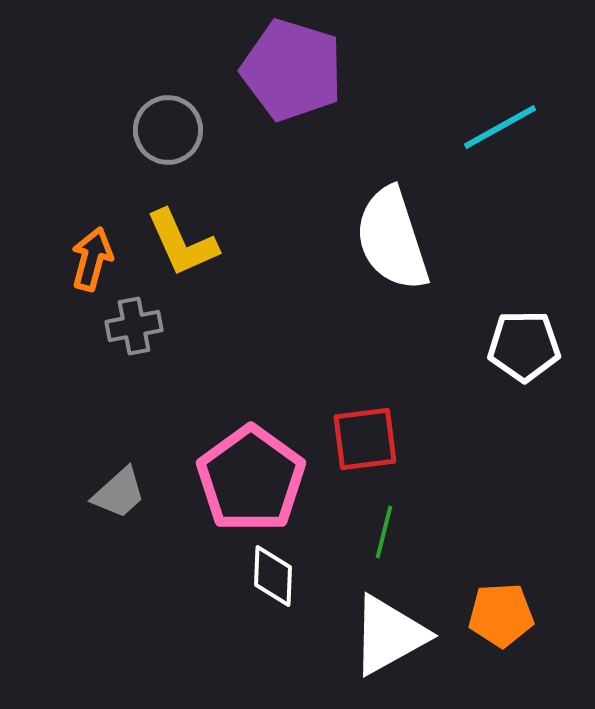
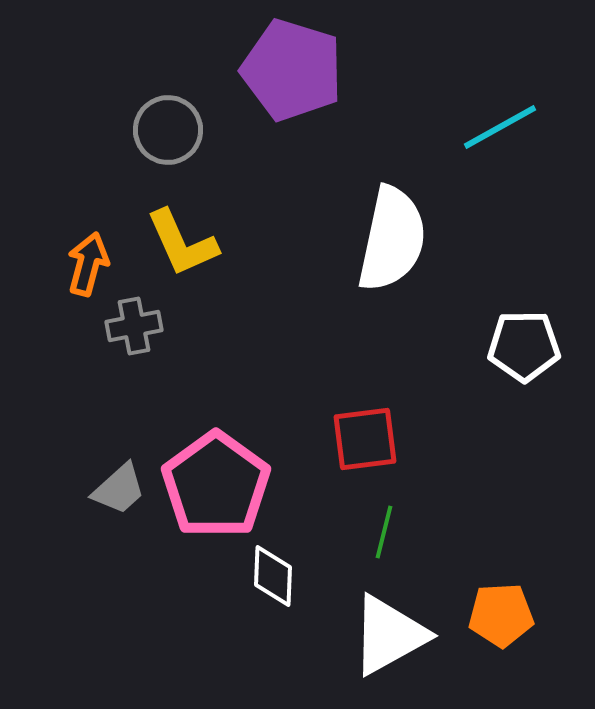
white semicircle: rotated 150 degrees counterclockwise
orange arrow: moved 4 px left, 5 px down
pink pentagon: moved 35 px left, 6 px down
gray trapezoid: moved 4 px up
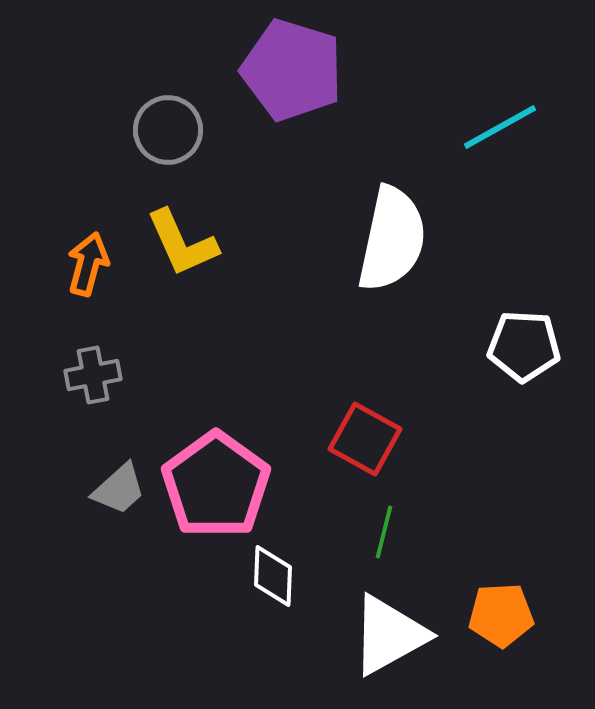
gray cross: moved 41 px left, 49 px down
white pentagon: rotated 4 degrees clockwise
red square: rotated 36 degrees clockwise
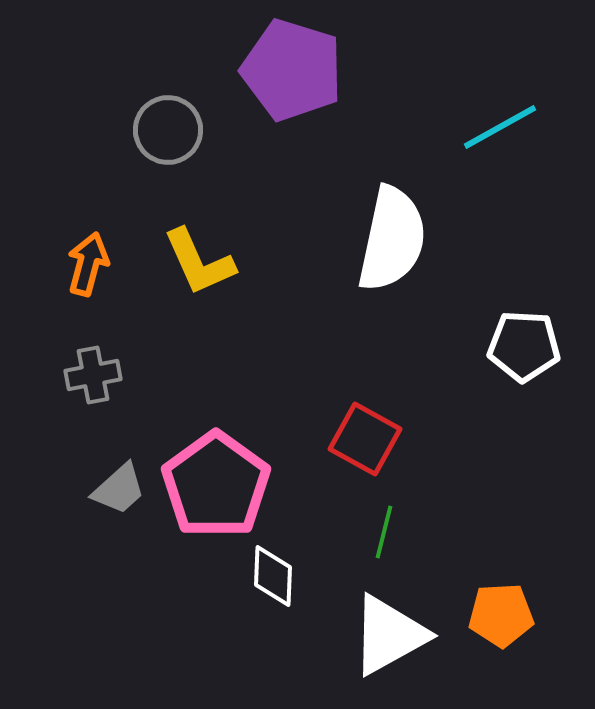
yellow L-shape: moved 17 px right, 19 px down
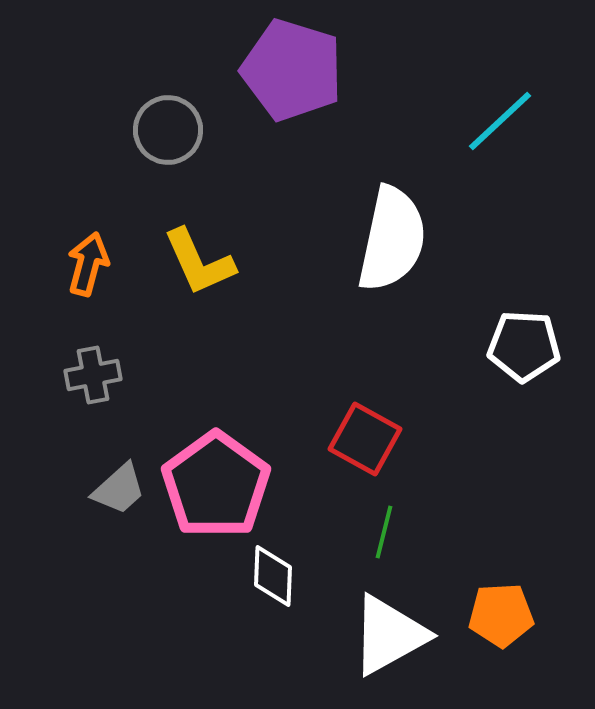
cyan line: moved 6 px up; rotated 14 degrees counterclockwise
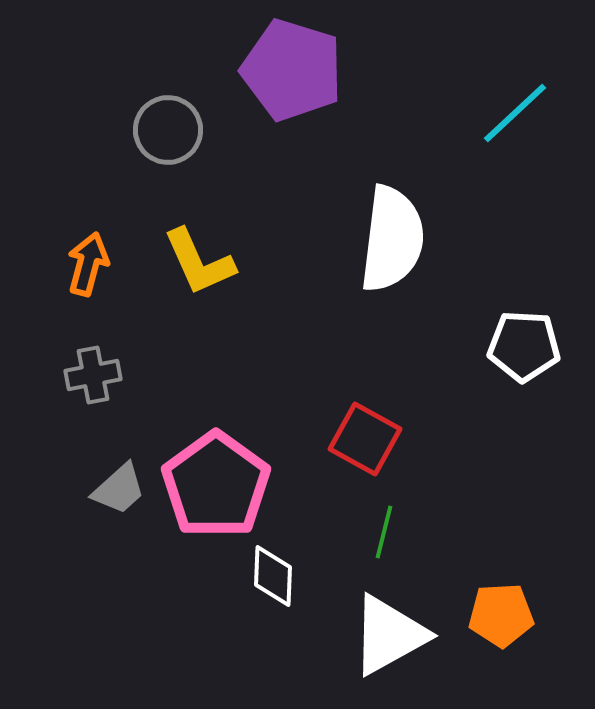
cyan line: moved 15 px right, 8 px up
white semicircle: rotated 5 degrees counterclockwise
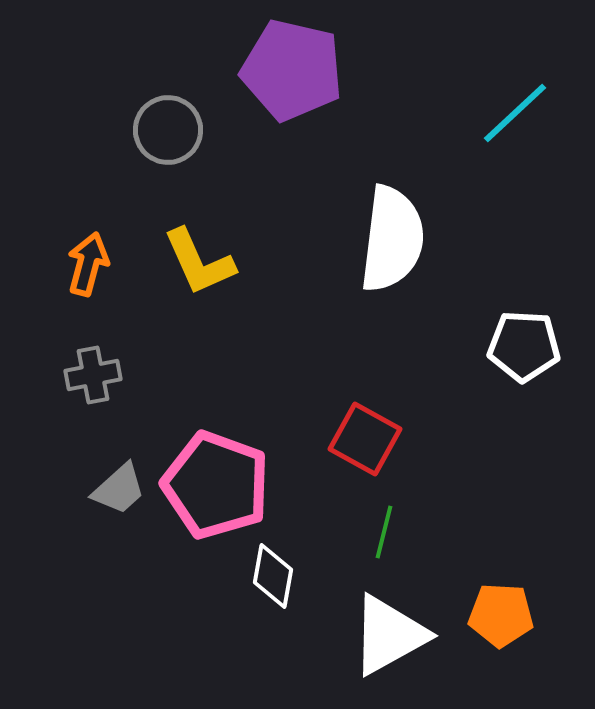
purple pentagon: rotated 4 degrees counterclockwise
pink pentagon: rotated 16 degrees counterclockwise
white diamond: rotated 8 degrees clockwise
orange pentagon: rotated 6 degrees clockwise
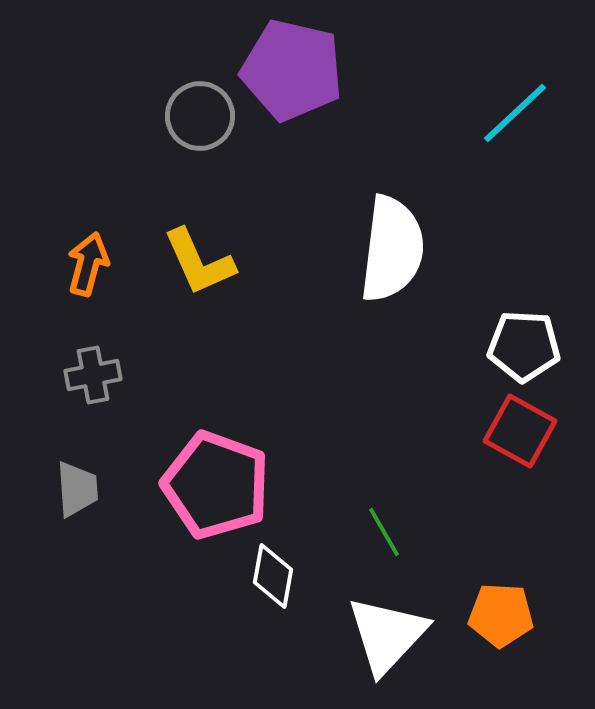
gray circle: moved 32 px right, 14 px up
white semicircle: moved 10 px down
red square: moved 155 px right, 8 px up
gray trapezoid: moved 42 px left; rotated 52 degrees counterclockwise
green line: rotated 44 degrees counterclockwise
white triangle: moved 2 px left; rotated 18 degrees counterclockwise
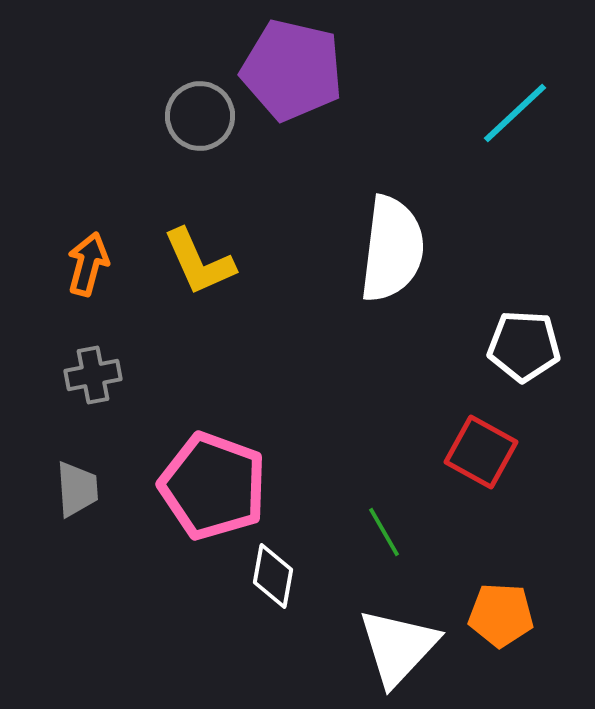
red square: moved 39 px left, 21 px down
pink pentagon: moved 3 px left, 1 px down
white triangle: moved 11 px right, 12 px down
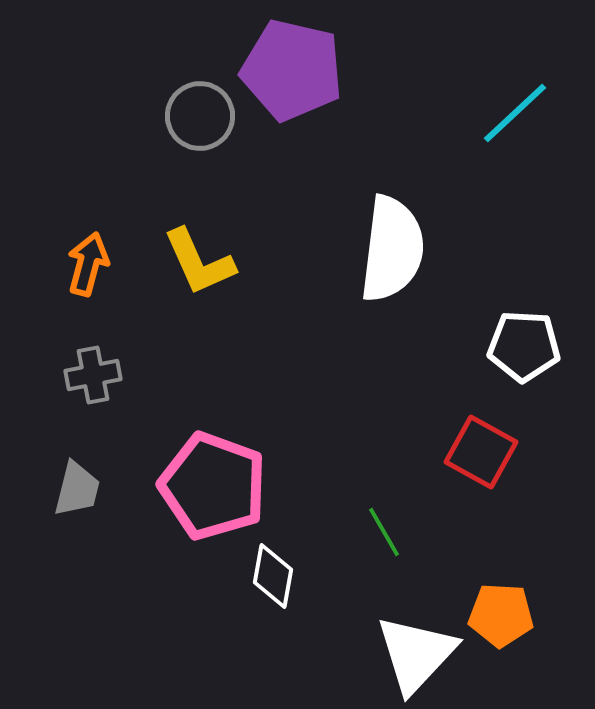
gray trapezoid: rotated 18 degrees clockwise
white triangle: moved 18 px right, 7 px down
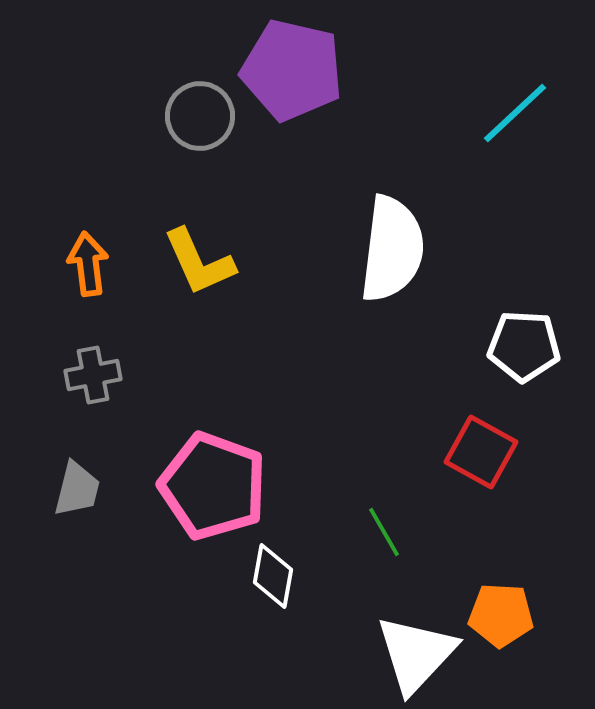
orange arrow: rotated 22 degrees counterclockwise
